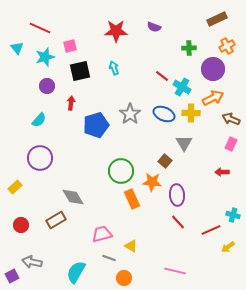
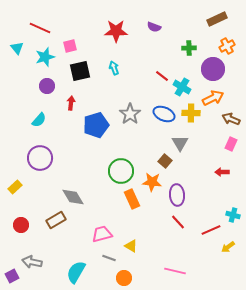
gray triangle at (184, 143): moved 4 px left
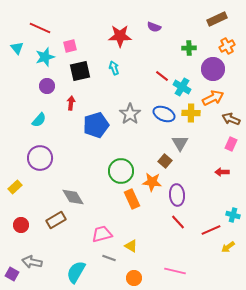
red star at (116, 31): moved 4 px right, 5 px down
purple square at (12, 276): moved 2 px up; rotated 32 degrees counterclockwise
orange circle at (124, 278): moved 10 px right
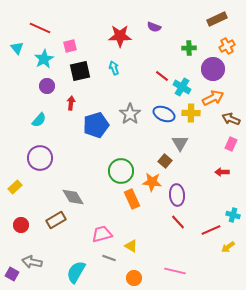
cyan star at (45, 57): moved 1 px left, 2 px down; rotated 12 degrees counterclockwise
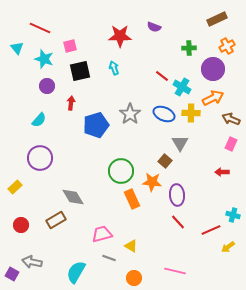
cyan star at (44, 59): rotated 24 degrees counterclockwise
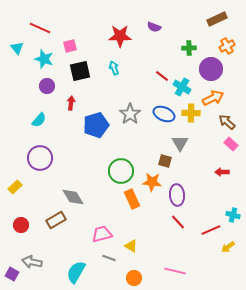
purple circle at (213, 69): moved 2 px left
brown arrow at (231, 119): moved 4 px left, 3 px down; rotated 18 degrees clockwise
pink rectangle at (231, 144): rotated 72 degrees counterclockwise
brown square at (165, 161): rotated 24 degrees counterclockwise
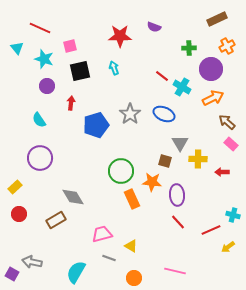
yellow cross at (191, 113): moved 7 px right, 46 px down
cyan semicircle at (39, 120): rotated 105 degrees clockwise
red circle at (21, 225): moved 2 px left, 11 px up
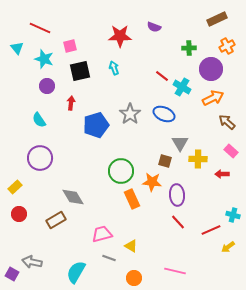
pink rectangle at (231, 144): moved 7 px down
red arrow at (222, 172): moved 2 px down
